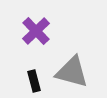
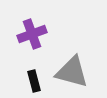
purple cross: moved 4 px left, 3 px down; rotated 24 degrees clockwise
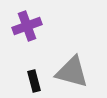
purple cross: moved 5 px left, 8 px up
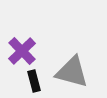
purple cross: moved 5 px left, 25 px down; rotated 24 degrees counterclockwise
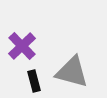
purple cross: moved 5 px up
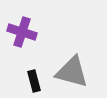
purple cross: moved 14 px up; rotated 28 degrees counterclockwise
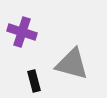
gray triangle: moved 8 px up
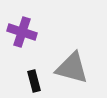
gray triangle: moved 4 px down
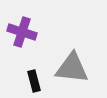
gray triangle: rotated 9 degrees counterclockwise
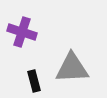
gray triangle: rotated 9 degrees counterclockwise
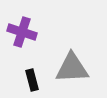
black rectangle: moved 2 px left, 1 px up
